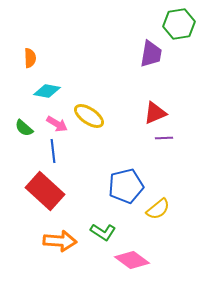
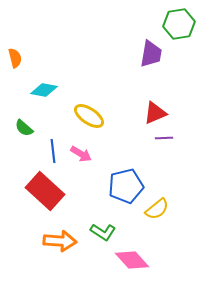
orange semicircle: moved 15 px left; rotated 12 degrees counterclockwise
cyan diamond: moved 3 px left, 1 px up
pink arrow: moved 24 px right, 30 px down
yellow semicircle: moved 1 px left
pink diamond: rotated 12 degrees clockwise
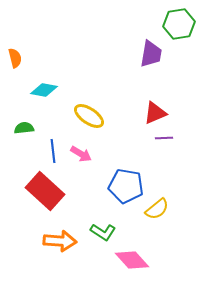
green semicircle: rotated 132 degrees clockwise
blue pentagon: rotated 24 degrees clockwise
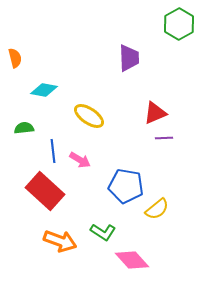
green hexagon: rotated 20 degrees counterclockwise
purple trapezoid: moved 22 px left, 4 px down; rotated 12 degrees counterclockwise
pink arrow: moved 1 px left, 6 px down
orange arrow: rotated 16 degrees clockwise
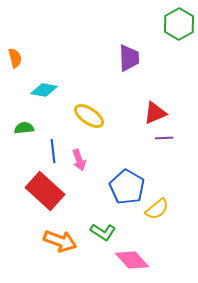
pink arrow: moved 1 px left; rotated 40 degrees clockwise
blue pentagon: moved 1 px right, 1 px down; rotated 20 degrees clockwise
